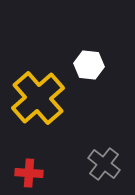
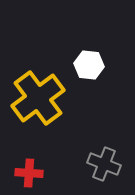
yellow cross: rotated 4 degrees clockwise
gray cross: rotated 16 degrees counterclockwise
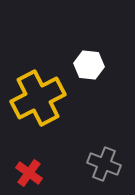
yellow cross: rotated 10 degrees clockwise
red cross: rotated 32 degrees clockwise
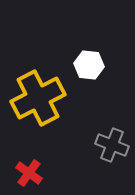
gray cross: moved 8 px right, 19 px up
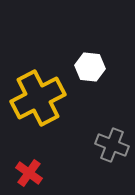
white hexagon: moved 1 px right, 2 px down
